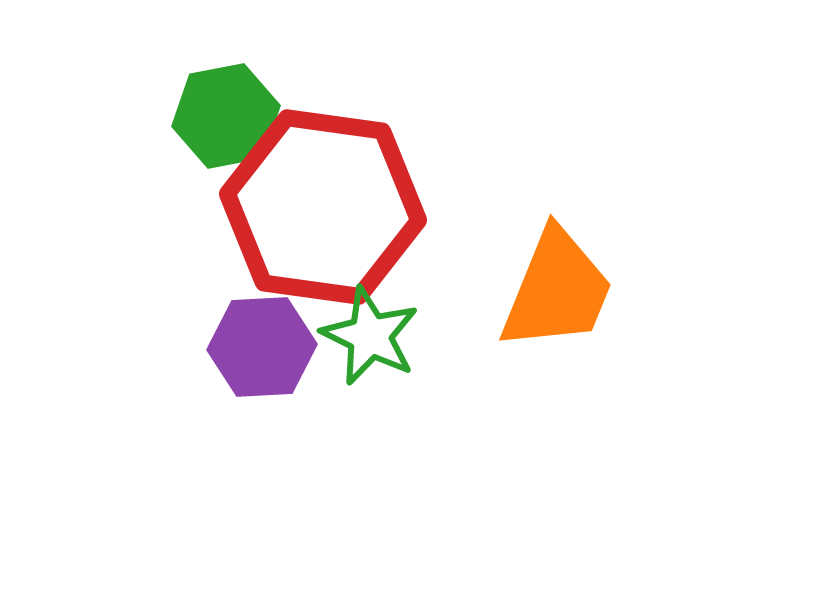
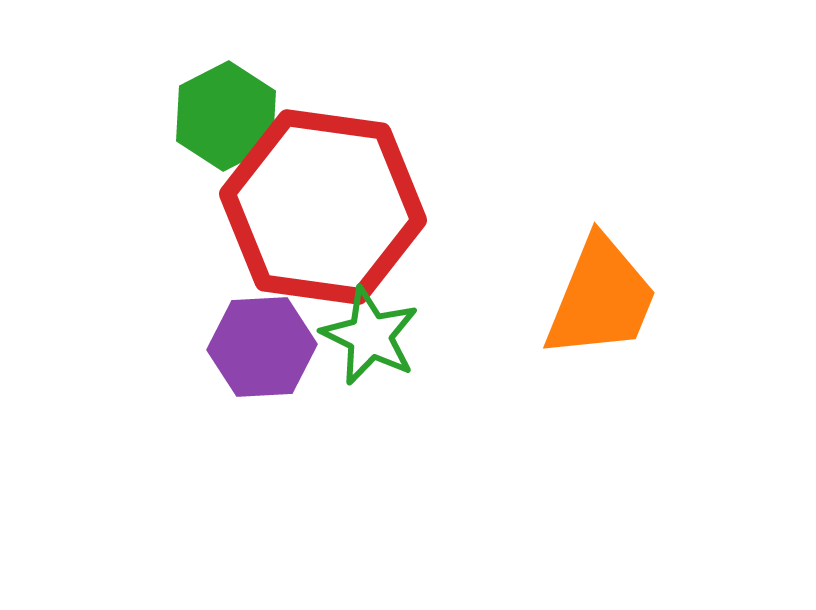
green hexagon: rotated 16 degrees counterclockwise
orange trapezoid: moved 44 px right, 8 px down
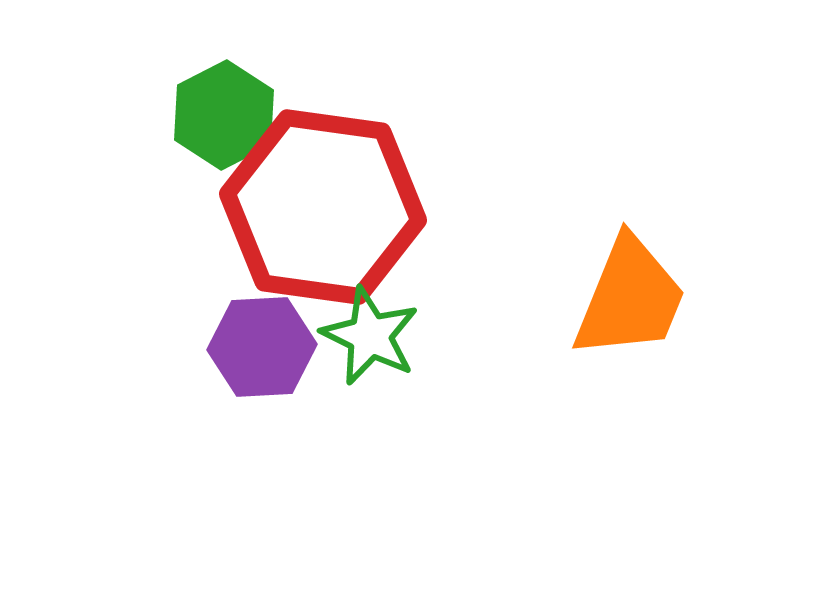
green hexagon: moved 2 px left, 1 px up
orange trapezoid: moved 29 px right
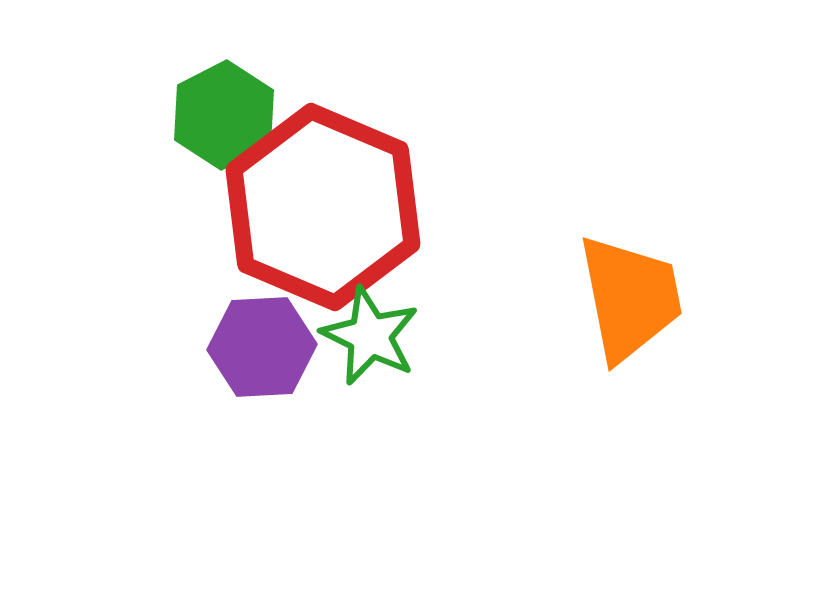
red hexagon: rotated 15 degrees clockwise
orange trapezoid: rotated 33 degrees counterclockwise
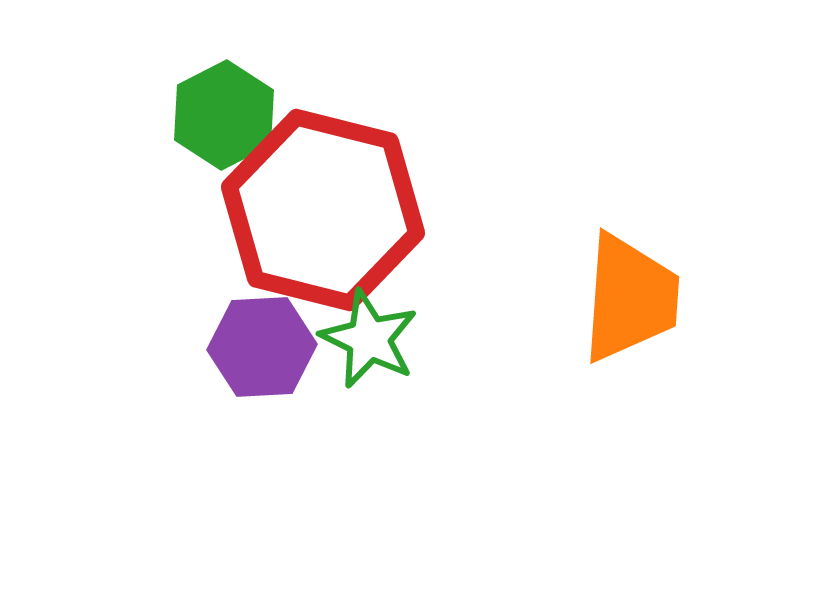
red hexagon: moved 3 px down; rotated 9 degrees counterclockwise
orange trapezoid: rotated 15 degrees clockwise
green star: moved 1 px left, 3 px down
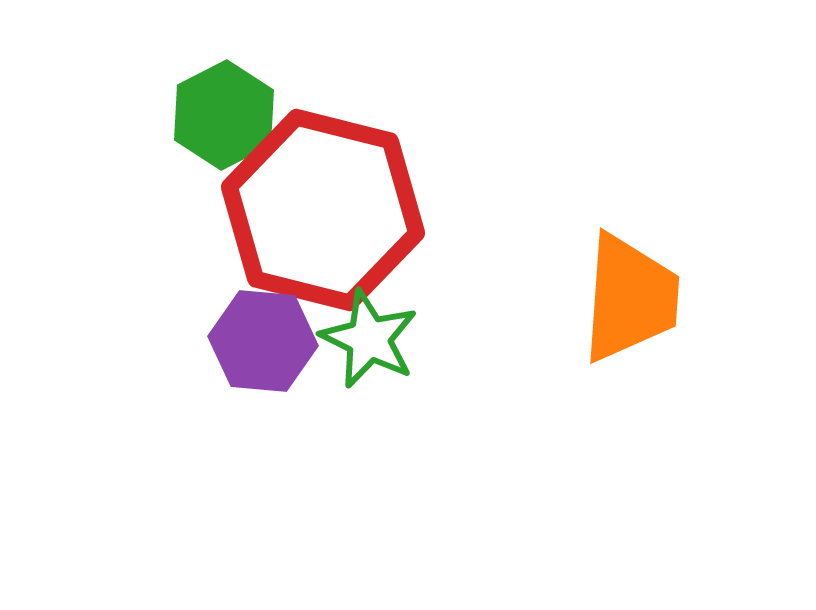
purple hexagon: moved 1 px right, 6 px up; rotated 8 degrees clockwise
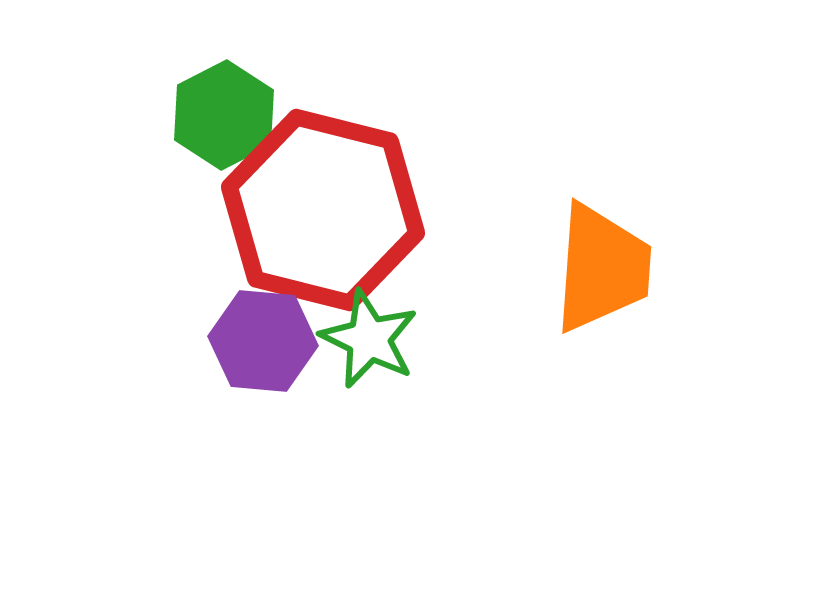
orange trapezoid: moved 28 px left, 30 px up
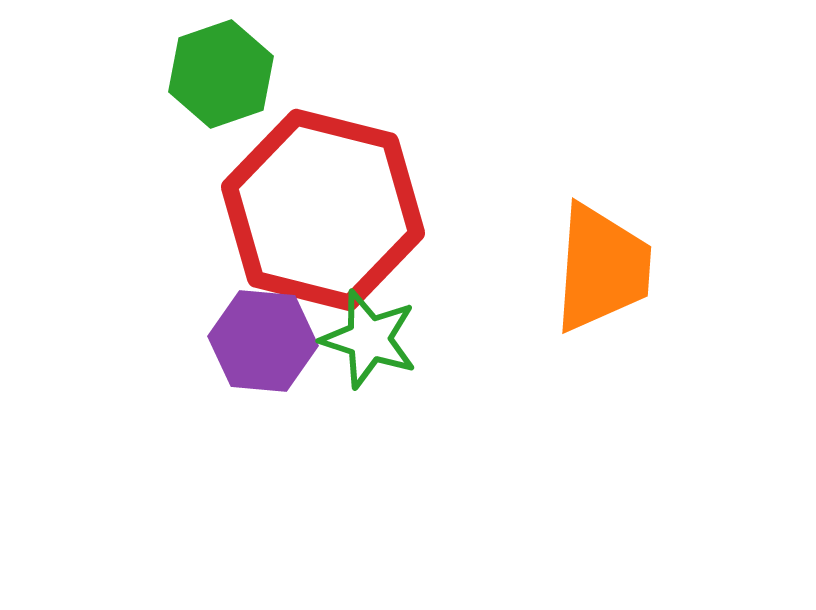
green hexagon: moved 3 px left, 41 px up; rotated 8 degrees clockwise
green star: rotated 8 degrees counterclockwise
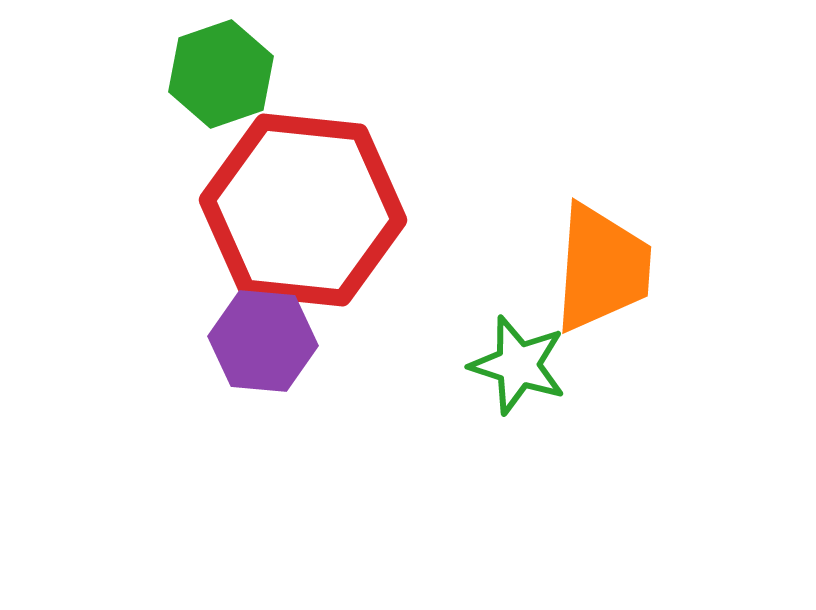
red hexagon: moved 20 px left; rotated 8 degrees counterclockwise
green star: moved 149 px right, 26 px down
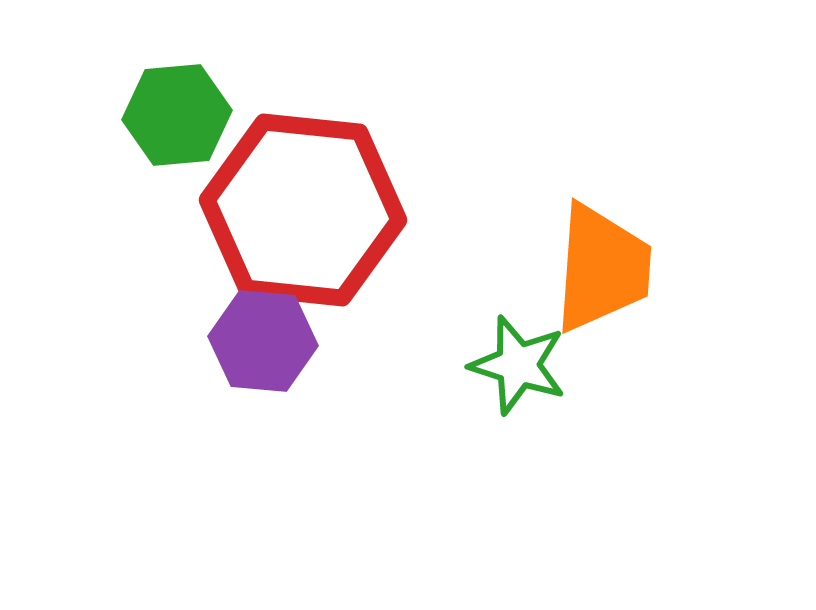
green hexagon: moved 44 px left, 41 px down; rotated 14 degrees clockwise
